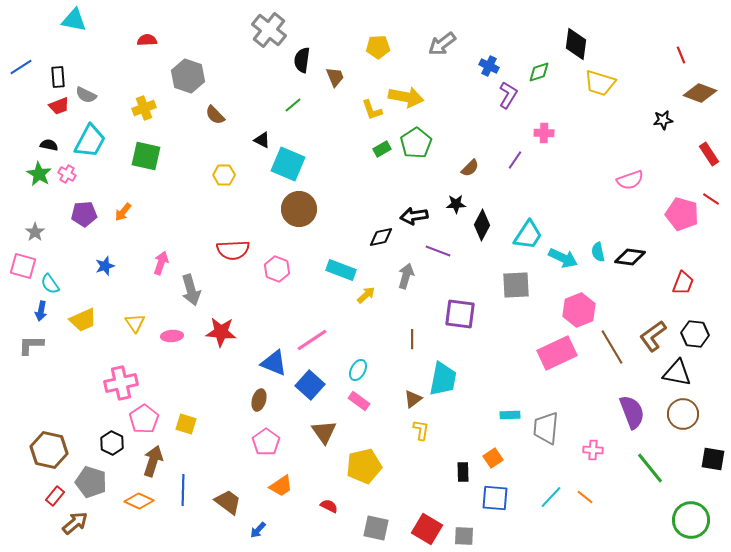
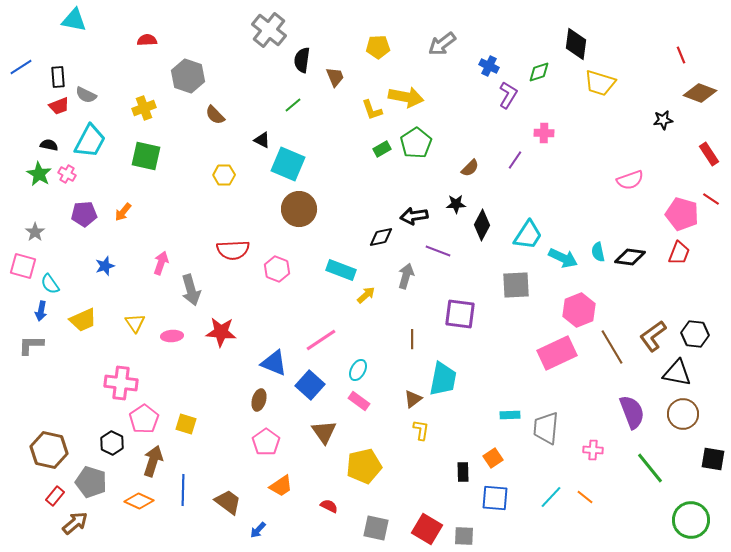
red trapezoid at (683, 283): moved 4 px left, 30 px up
pink line at (312, 340): moved 9 px right
pink cross at (121, 383): rotated 20 degrees clockwise
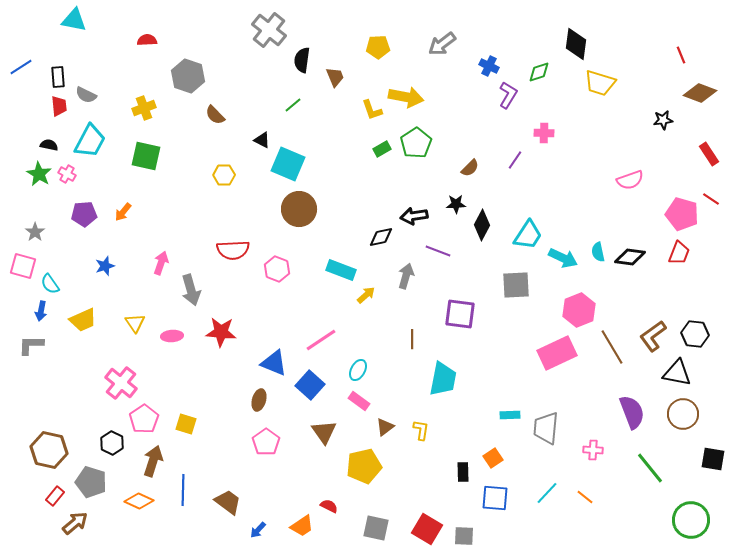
red trapezoid at (59, 106): rotated 75 degrees counterclockwise
pink cross at (121, 383): rotated 32 degrees clockwise
brown triangle at (413, 399): moved 28 px left, 28 px down
orange trapezoid at (281, 486): moved 21 px right, 40 px down
cyan line at (551, 497): moved 4 px left, 4 px up
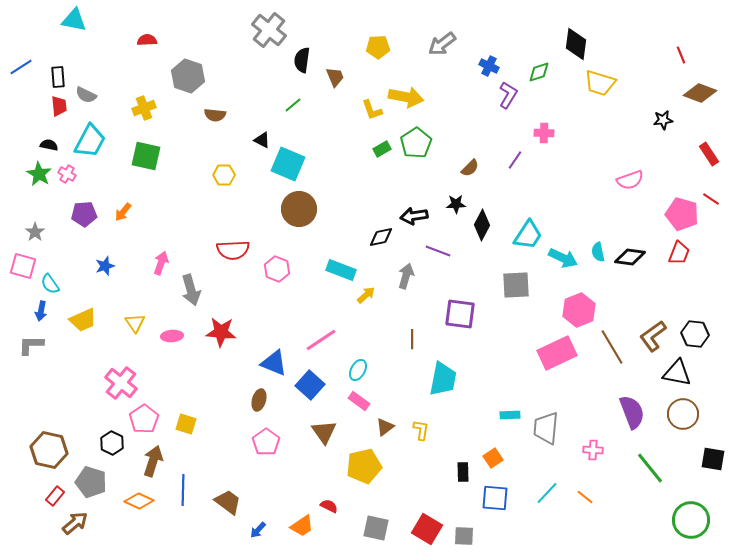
brown semicircle at (215, 115): rotated 40 degrees counterclockwise
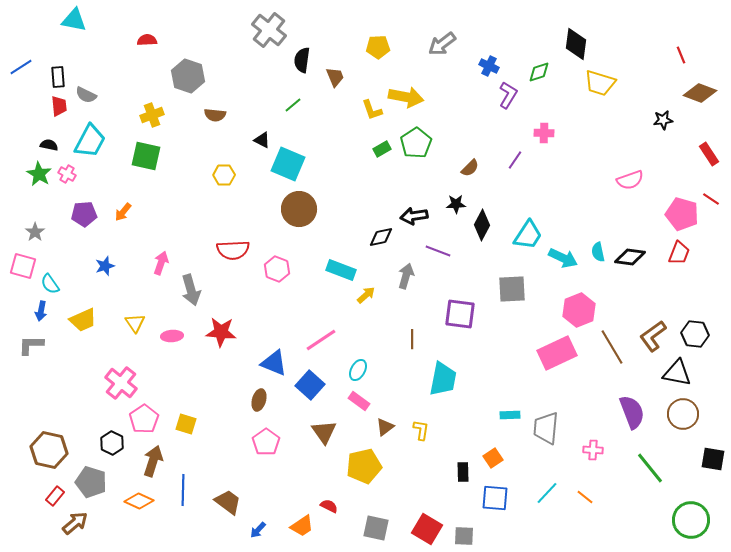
yellow cross at (144, 108): moved 8 px right, 7 px down
gray square at (516, 285): moved 4 px left, 4 px down
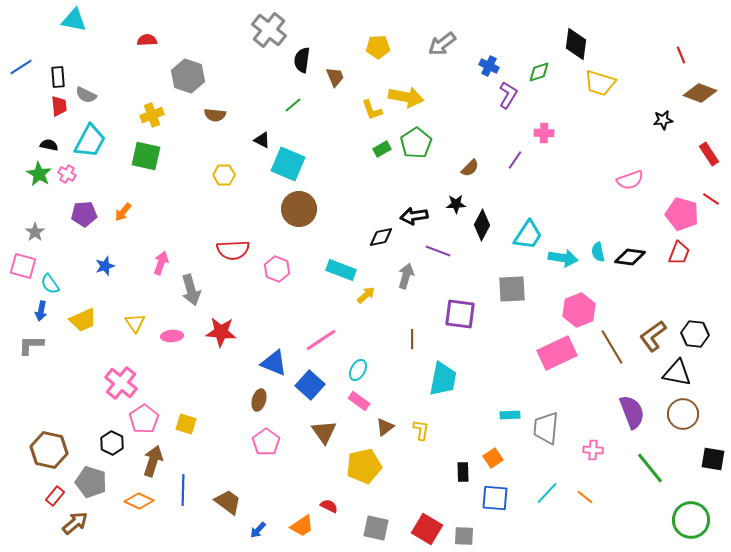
cyan arrow at (563, 258): rotated 16 degrees counterclockwise
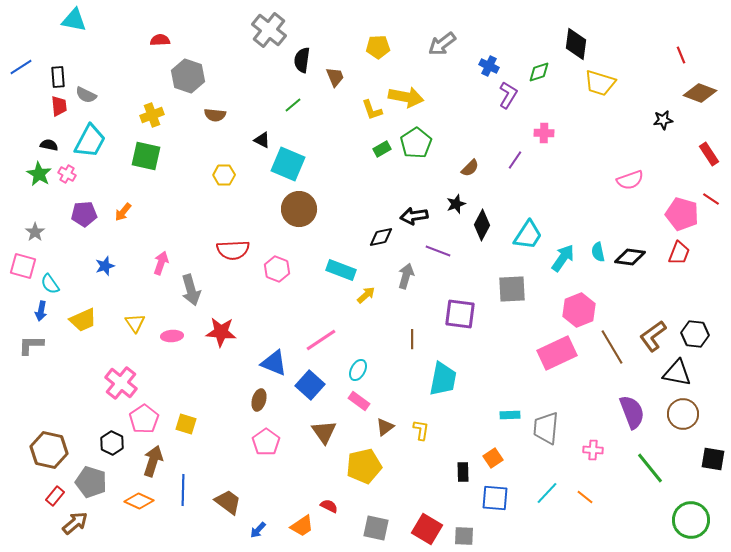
red semicircle at (147, 40): moved 13 px right
black star at (456, 204): rotated 18 degrees counterclockwise
cyan arrow at (563, 258): rotated 64 degrees counterclockwise
